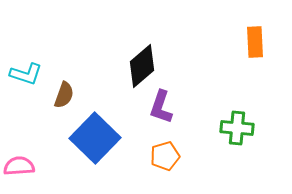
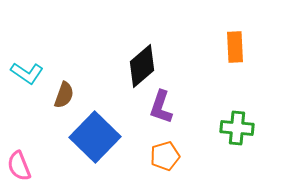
orange rectangle: moved 20 px left, 5 px down
cyan L-shape: moved 1 px right, 1 px up; rotated 16 degrees clockwise
blue square: moved 1 px up
pink semicircle: rotated 108 degrees counterclockwise
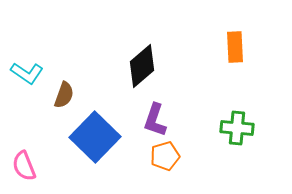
purple L-shape: moved 6 px left, 13 px down
pink semicircle: moved 5 px right
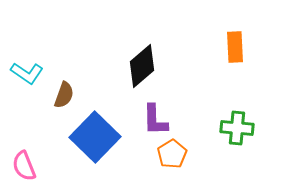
purple L-shape: rotated 20 degrees counterclockwise
orange pentagon: moved 7 px right, 2 px up; rotated 16 degrees counterclockwise
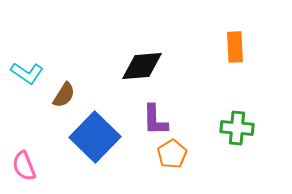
black diamond: rotated 36 degrees clockwise
brown semicircle: rotated 12 degrees clockwise
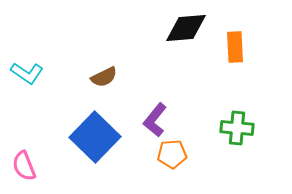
black diamond: moved 44 px right, 38 px up
brown semicircle: moved 40 px right, 18 px up; rotated 32 degrees clockwise
purple L-shape: rotated 40 degrees clockwise
orange pentagon: rotated 28 degrees clockwise
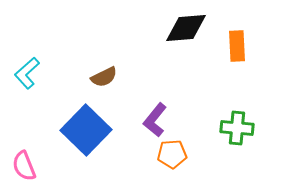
orange rectangle: moved 2 px right, 1 px up
cyan L-shape: rotated 104 degrees clockwise
blue square: moved 9 px left, 7 px up
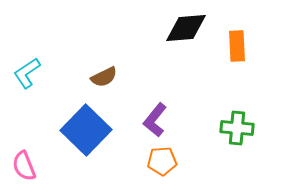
cyan L-shape: rotated 8 degrees clockwise
orange pentagon: moved 10 px left, 7 px down
